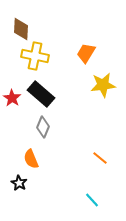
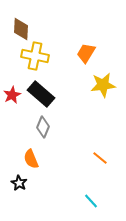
red star: moved 3 px up; rotated 12 degrees clockwise
cyan line: moved 1 px left, 1 px down
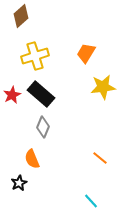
brown diamond: moved 13 px up; rotated 45 degrees clockwise
yellow cross: rotated 28 degrees counterclockwise
yellow star: moved 2 px down
orange semicircle: moved 1 px right
black star: rotated 14 degrees clockwise
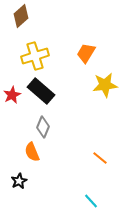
yellow star: moved 2 px right, 2 px up
black rectangle: moved 3 px up
orange semicircle: moved 7 px up
black star: moved 2 px up
